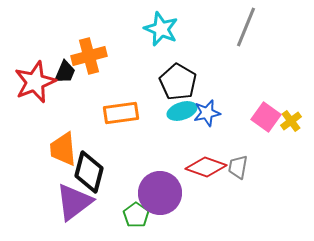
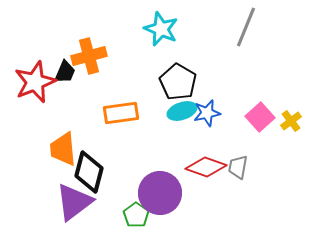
pink square: moved 6 px left; rotated 12 degrees clockwise
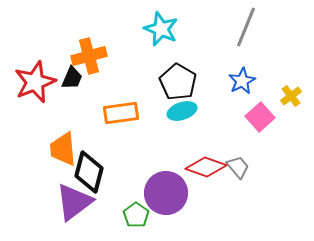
black trapezoid: moved 7 px right, 6 px down
blue star: moved 35 px right, 32 px up; rotated 16 degrees counterclockwise
yellow cross: moved 25 px up
gray trapezoid: rotated 130 degrees clockwise
purple circle: moved 6 px right
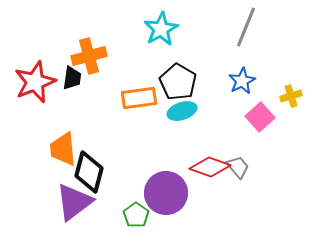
cyan star: rotated 20 degrees clockwise
black trapezoid: rotated 15 degrees counterclockwise
yellow cross: rotated 20 degrees clockwise
orange rectangle: moved 18 px right, 15 px up
red diamond: moved 4 px right
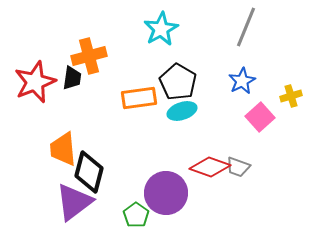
gray trapezoid: rotated 150 degrees clockwise
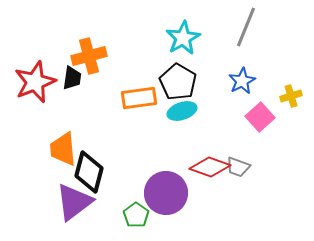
cyan star: moved 22 px right, 9 px down
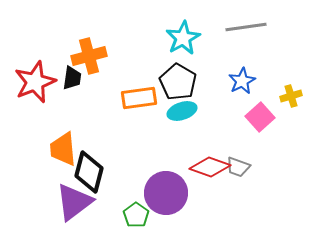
gray line: rotated 60 degrees clockwise
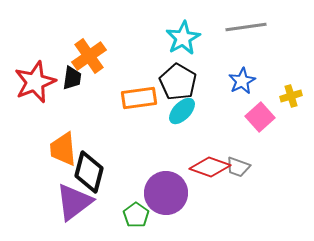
orange cross: rotated 20 degrees counterclockwise
cyan ellipse: rotated 28 degrees counterclockwise
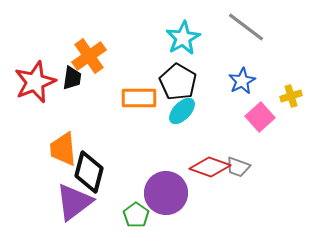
gray line: rotated 45 degrees clockwise
orange rectangle: rotated 8 degrees clockwise
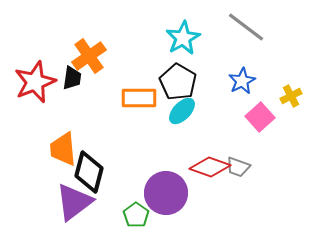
yellow cross: rotated 10 degrees counterclockwise
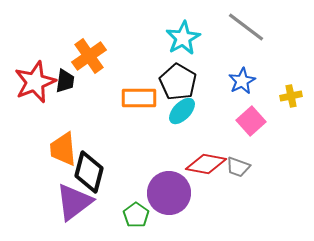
black trapezoid: moved 7 px left, 3 px down
yellow cross: rotated 15 degrees clockwise
pink square: moved 9 px left, 4 px down
red diamond: moved 4 px left, 3 px up; rotated 9 degrees counterclockwise
purple circle: moved 3 px right
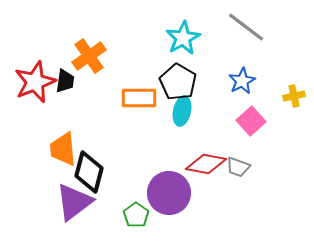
yellow cross: moved 3 px right
cyan ellipse: rotated 32 degrees counterclockwise
